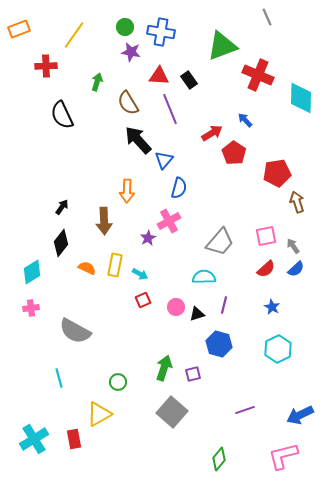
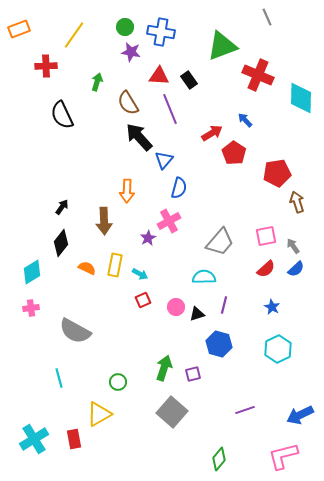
black arrow at (138, 140): moved 1 px right, 3 px up
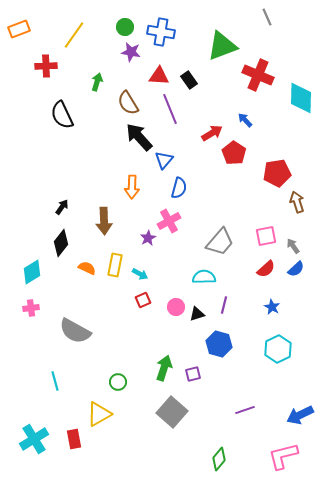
orange arrow at (127, 191): moved 5 px right, 4 px up
cyan line at (59, 378): moved 4 px left, 3 px down
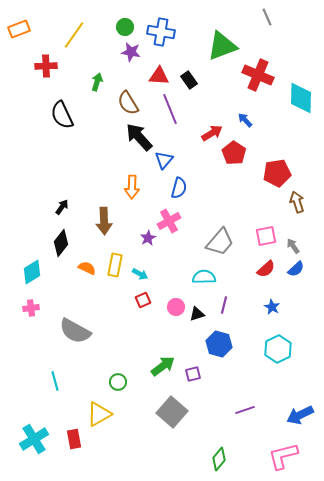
green arrow at (164, 368): moved 1 px left, 2 px up; rotated 35 degrees clockwise
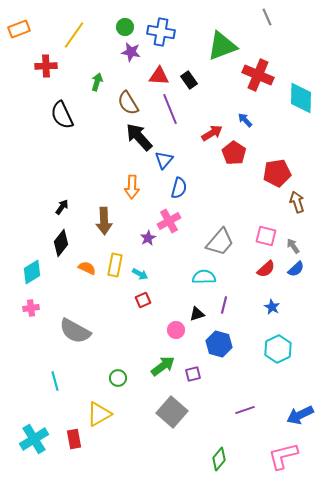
pink square at (266, 236): rotated 25 degrees clockwise
pink circle at (176, 307): moved 23 px down
green circle at (118, 382): moved 4 px up
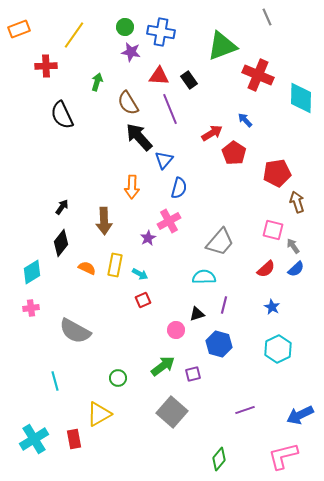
pink square at (266, 236): moved 7 px right, 6 px up
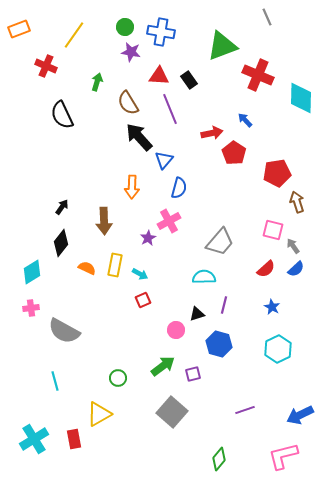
red cross at (46, 66): rotated 25 degrees clockwise
red arrow at (212, 133): rotated 20 degrees clockwise
gray semicircle at (75, 331): moved 11 px left
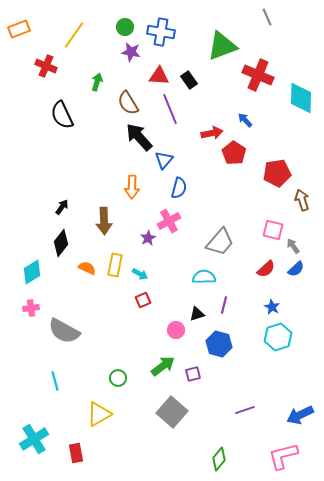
brown arrow at (297, 202): moved 5 px right, 2 px up
cyan hexagon at (278, 349): moved 12 px up; rotated 8 degrees clockwise
red rectangle at (74, 439): moved 2 px right, 14 px down
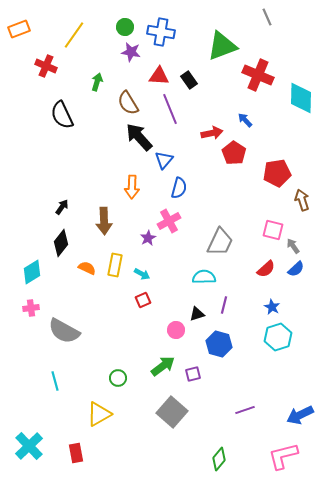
gray trapezoid at (220, 242): rotated 16 degrees counterclockwise
cyan arrow at (140, 274): moved 2 px right
cyan cross at (34, 439): moved 5 px left, 7 px down; rotated 12 degrees counterclockwise
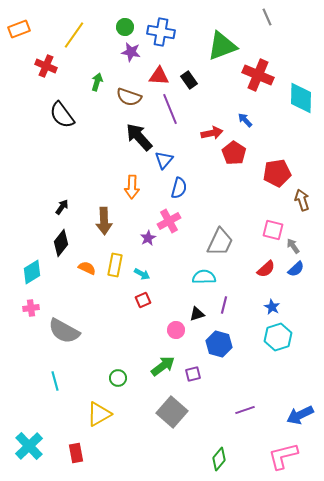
brown semicircle at (128, 103): moved 1 px right, 6 px up; rotated 40 degrees counterclockwise
black semicircle at (62, 115): rotated 12 degrees counterclockwise
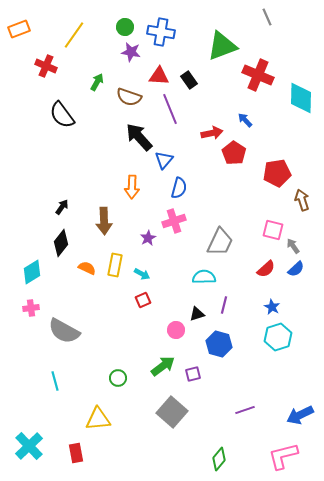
green arrow at (97, 82): rotated 12 degrees clockwise
pink cross at (169, 221): moved 5 px right; rotated 10 degrees clockwise
yellow triangle at (99, 414): moved 1 px left, 5 px down; rotated 24 degrees clockwise
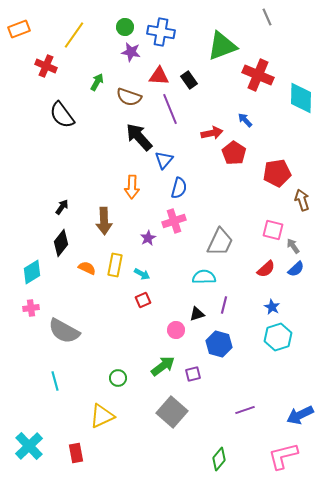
yellow triangle at (98, 419): moved 4 px right, 3 px up; rotated 20 degrees counterclockwise
